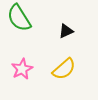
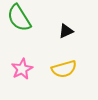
yellow semicircle: rotated 25 degrees clockwise
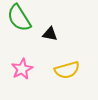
black triangle: moved 16 px left, 3 px down; rotated 35 degrees clockwise
yellow semicircle: moved 3 px right, 1 px down
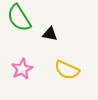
yellow semicircle: rotated 40 degrees clockwise
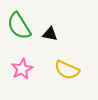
green semicircle: moved 8 px down
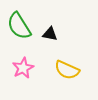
pink star: moved 1 px right, 1 px up
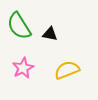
yellow semicircle: rotated 135 degrees clockwise
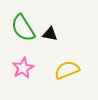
green semicircle: moved 4 px right, 2 px down
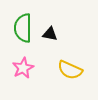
green semicircle: rotated 32 degrees clockwise
yellow semicircle: moved 3 px right; rotated 135 degrees counterclockwise
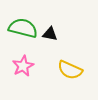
green semicircle: rotated 104 degrees clockwise
pink star: moved 2 px up
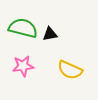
black triangle: rotated 21 degrees counterclockwise
pink star: rotated 20 degrees clockwise
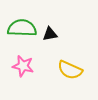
green semicircle: moved 1 px left; rotated 12 degrees counterclockwise
pink star: rotated 20 degrees clockwise
